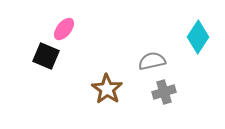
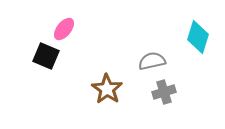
cyan diamond: rotated 16 degrees counterclockwise
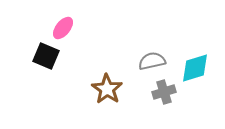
pink ellipse: moved 1 px left, 1 px up
cyan diamond: moved 3 px left, 31 px down; rotated 56 degrees clockwise
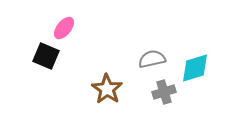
pink ellipse: moved 1 px right
gray semicircle: moved 2 px up
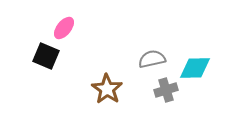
cyan diamond: rotated 16 degrees clockwise
gray cross: moved 2 px right, 2 px up
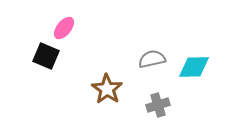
cyan diamond: moved 1 px left, 1 px up
gray cross: moved 8 px left, 15 px down
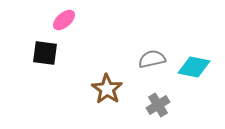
pink ellipse: moved 8 px up; rotated 10 degrees clockwise
black square: moved 1 px left, 3 px up; rotated 16 degrees counterclockwise
cyan diamond: rotated 12 degrees clockwise
gray cross: rotated 15 degrees counterclockwise
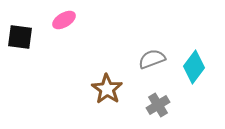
pink ellipse: rotated 10 degrees clockwise
black square: moved 25 px left, 16 px up
gray semicircle: rotated 8 degrees counterclockwise
cyan diamond: rotated 64 degrees counterclockwise
